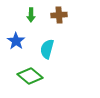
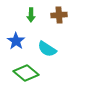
cyan semicircle: rotated 72 degrees counterclockwise
green diamond: moved 4 px left, 3 px up
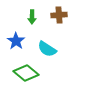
green arrow: moved 1 px right, 2 px down
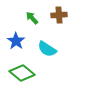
green arrow: moved 1 px down; rotated 136 degrees clockwise
green diamond: moved 4 px left
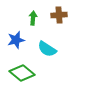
green arrow: moved 1 px right; rotated 48 degrees clockwise
blue star: moved 1 px up; rotated 24 degrees clockwise
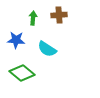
blue star: rotated 18 degrees clockwise
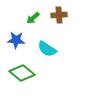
green arrow: rotated 136 degrees counterclockwise
